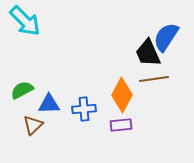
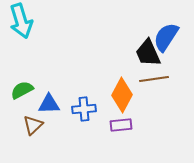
cyan arrow: moved 4 px left; rotated 28 degrees clockwise
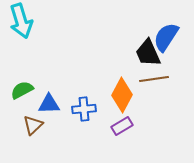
purple rectangle: moved 1 px right, 1 px down; rotated 25 degrees counterclockwise
